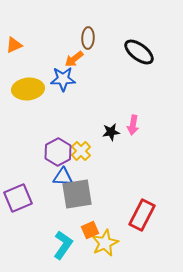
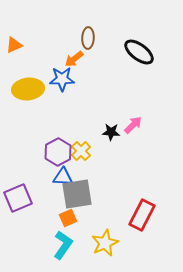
blue star: moved 1 px left
pink arrow: rotated 144 degrees counterclockwise
black star: rotated 12 degrees clockwise
orange square: moved 22 px left, 12 px up
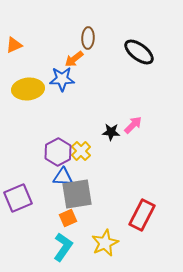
cyan L-shape: moved 2 px down
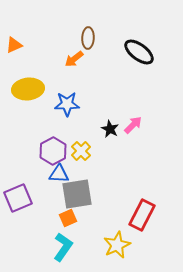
blue star: moved 5 px right, 25 px down
black star: moved 1 px left, 3 px up; rotated 24 degrees clockwise
purple hexagon: moved 5 px left, 1 px up
blue triangle: moved 4 px left, 3 px up
yellow star: moved 12 px right, 2 px down
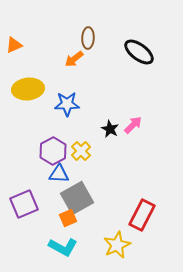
gray square: moved 4 px down; rotated 20 degrees counterclockwise
purple square: moved 6 px right, 6 px down
cyan L-shape: rotated 84 degrees clockwise
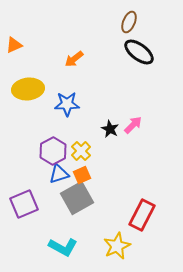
brown ellipse: moved 41 px right, 16 px up; rotated 20 degrees clockwise
blue triangle: rotated 20 degrees counterclockwise
orange square: moved 14 px right, 43 px up
yellow star: moved 1 px down
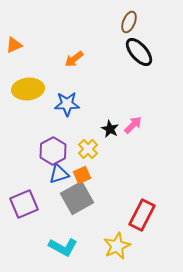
black ellipse: rotated 12 degrees clockwise
yellow cross: moved 7 px right, 2 px up
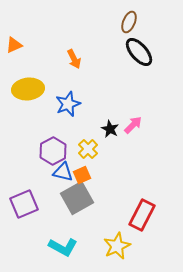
orange arrow: rotated 78 degrees counterclockwise
blue star: moved 1 px right; rotated 20 degrees counterclockwise
blue triangle: moved 4 px right, 2 px up; rotated 30 degrees clockwise
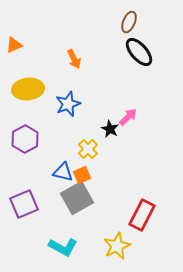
pink arrow: moved 5 px left, 8 px up
purple hexagon: moved 28 px left, 12 px up
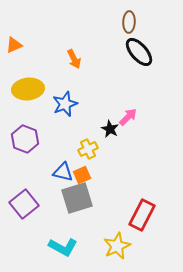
brown ellipse: rotated 20 degrees counterclockwise
blue star: moved 3 px left
purple hexagon: rotated 12 degrees counterclockwise
yellow cross: rotated 18 degrees clockwise
gray square: rotated 12 degrees clockwise
purple square: rotated 16 degrees counterclockwise
